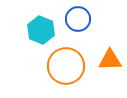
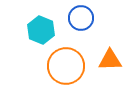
blue circle: moved 3 px right, 1 px up
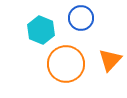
orange triangle: rotated 45 degrees counterclockwise
orange circle: moved 2 px up
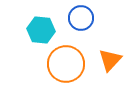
cyan hexagon: rotated 16 degrees counterclockwise
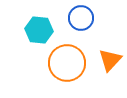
cyan hexagon: moved 2 px left
orange circle: moved 1 px right, 1 px up
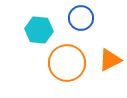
orange triangle: rotated 20 degrees clockwise
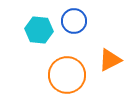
blue circle: moved 7 px left, 3 px down
orange circle: moved 12 px down
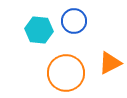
orange triangle: moved 3 px down
orange circle: moved 1 px left, 2 px up
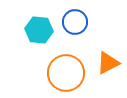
blue circle: moved 1 px right, 1 px down
orange triangle: moved 2 px left
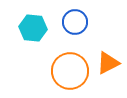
cyan hexagon: moved 6 px left, 2 px up
orange circle: moved 4 px right, 2 px up
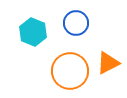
blue circle: moved 1 px right, 1 px down
cyan hexagon: moved 4 px down; rotated 16 degrees clockwise
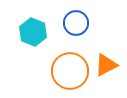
orange triangle: moved 2 px left, 2 px down
